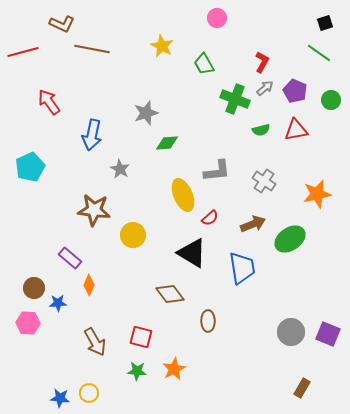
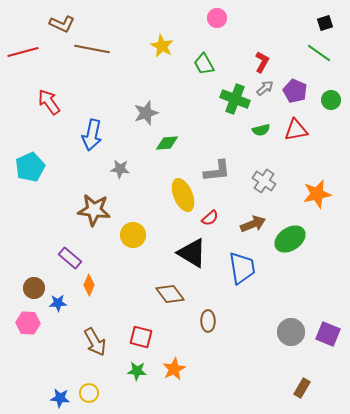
gray star at (120, 169): rotated 24 degrees counterclockwise
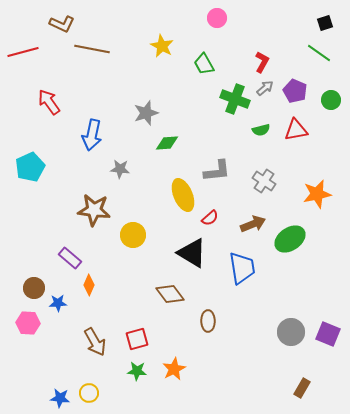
red square at (141, 337): moved 4 px left, 2 px down; rotated 30 degrees counterclockwise
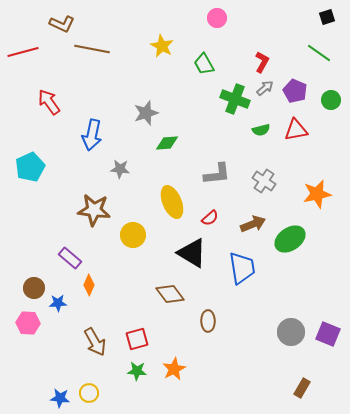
black square at (325, 23): moved 2 px right, 6 px up
gray L-shape at (217, 171): moved 3 px down
yellow ellipse at (183, 195): moved 11 px left, 7 px down
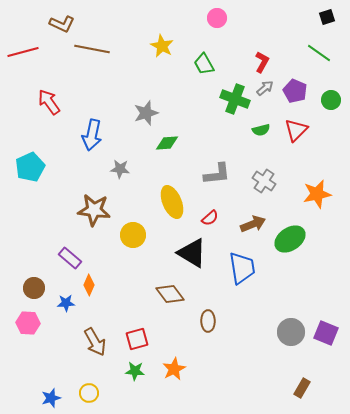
red triangle at (296, 130): rotated 35 degrees counterclockwise
blue star at (58, 303): moved 8 px right
purple square at (328, 334): moved 2 px left, 1 px up
green star at (137, 371): moved 2 px left
blue star at (60, 398): moved 9 px left; rotated 24 degrees counterclockwise
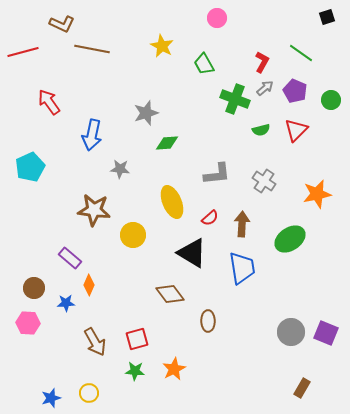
green line at (319, 53): moved 18 px left
brown arrow at (253, 224): moved 11 px left; rotated 65 degrees counterclockwise
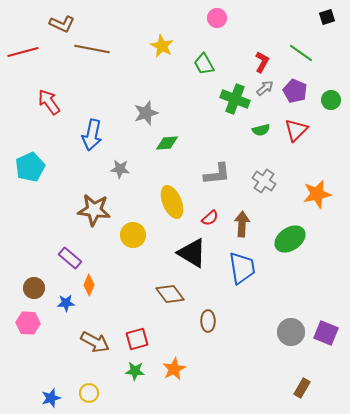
brown arrow at (95, 342): rotated 32 degrees counterclockwise
